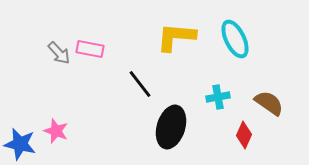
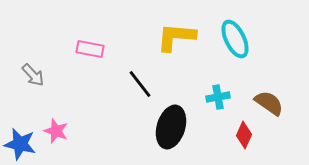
gray arrow: moved 26 px left, 22 px down
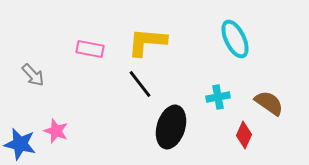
yellow L-shape: moved 29 px left, 5 px down
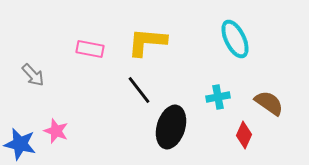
black line: moved 1 px left, 6 px down
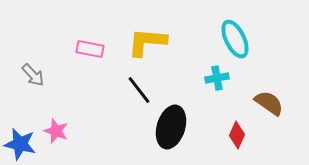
cyan cross: moved 1 px left, 19 px up
red diamond: moved 7 px left
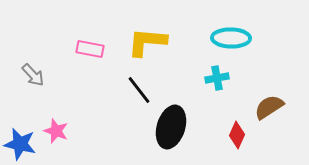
cyan ellipse: moved 4 px left, 1 px up; rotated 63 degrees counterclockwise
brown semicircle: moved 4 px down; rotated 68 degrees counterclockwise
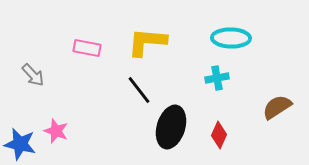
pink rectangle: moved 3 px left, 1 px up
brown semicircle: moved 8 px right
red diamond: moved 18 px left
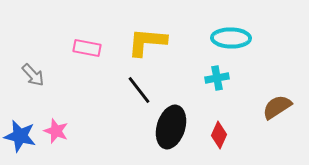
blue star: moved 8 px up
